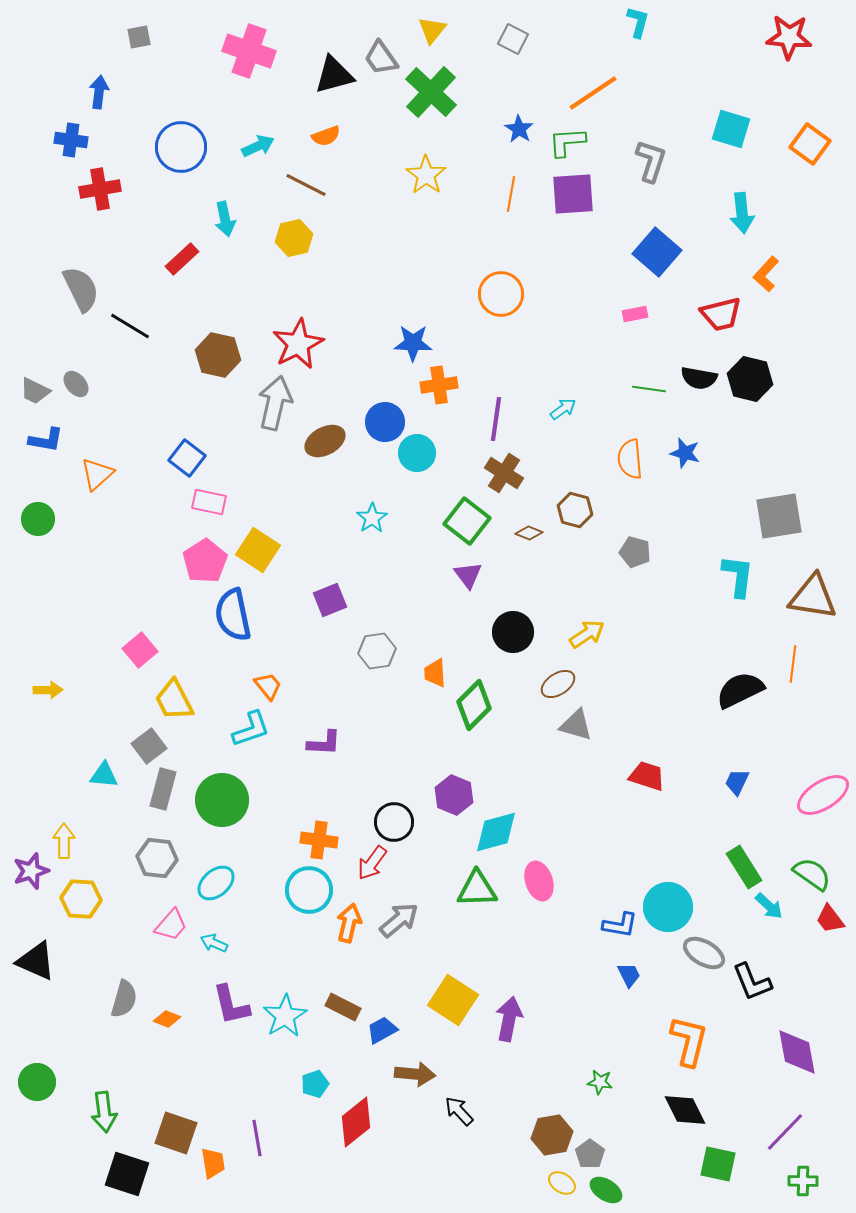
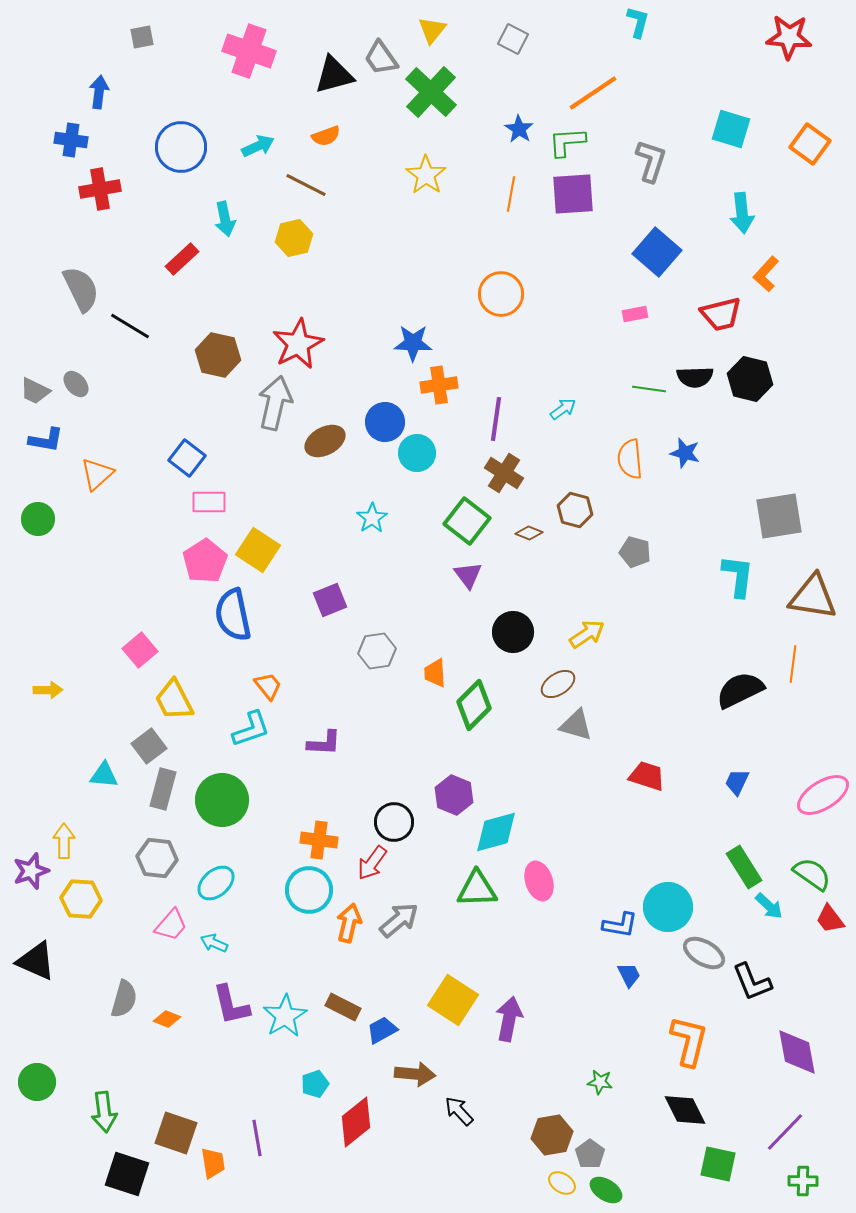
gray square at (139, 37): moved 3 px right
black semicircle at (699, 378): moved 4 px left, 1 px up; rotated 12 degrees counterclockwise
pink rectangle at (209, 502): rotated 12 degrees counterclockwise
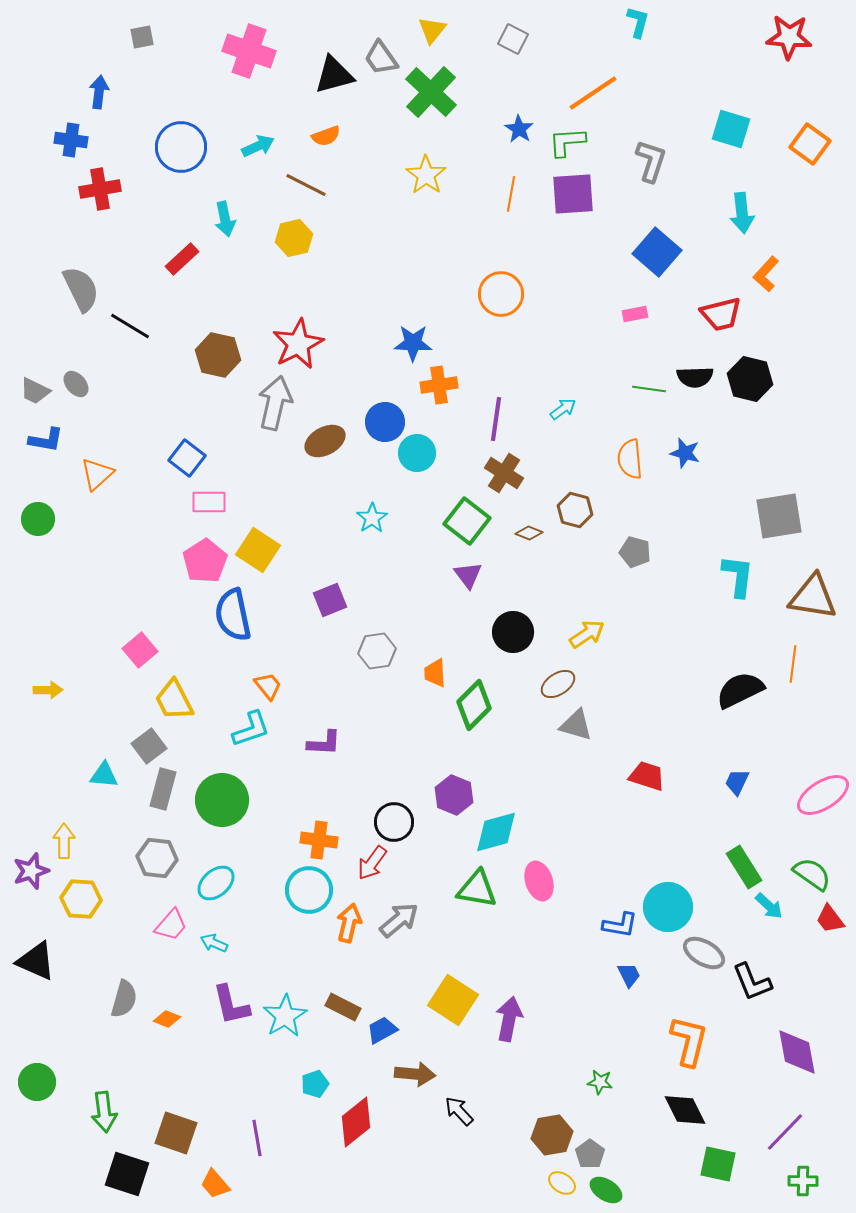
green triangle at (477, 889): rotated 12 degrees clockwise
orange trapezoid at (213, 1163): moved 2 px right, 21 px down; rotated 148 degrees clockwise
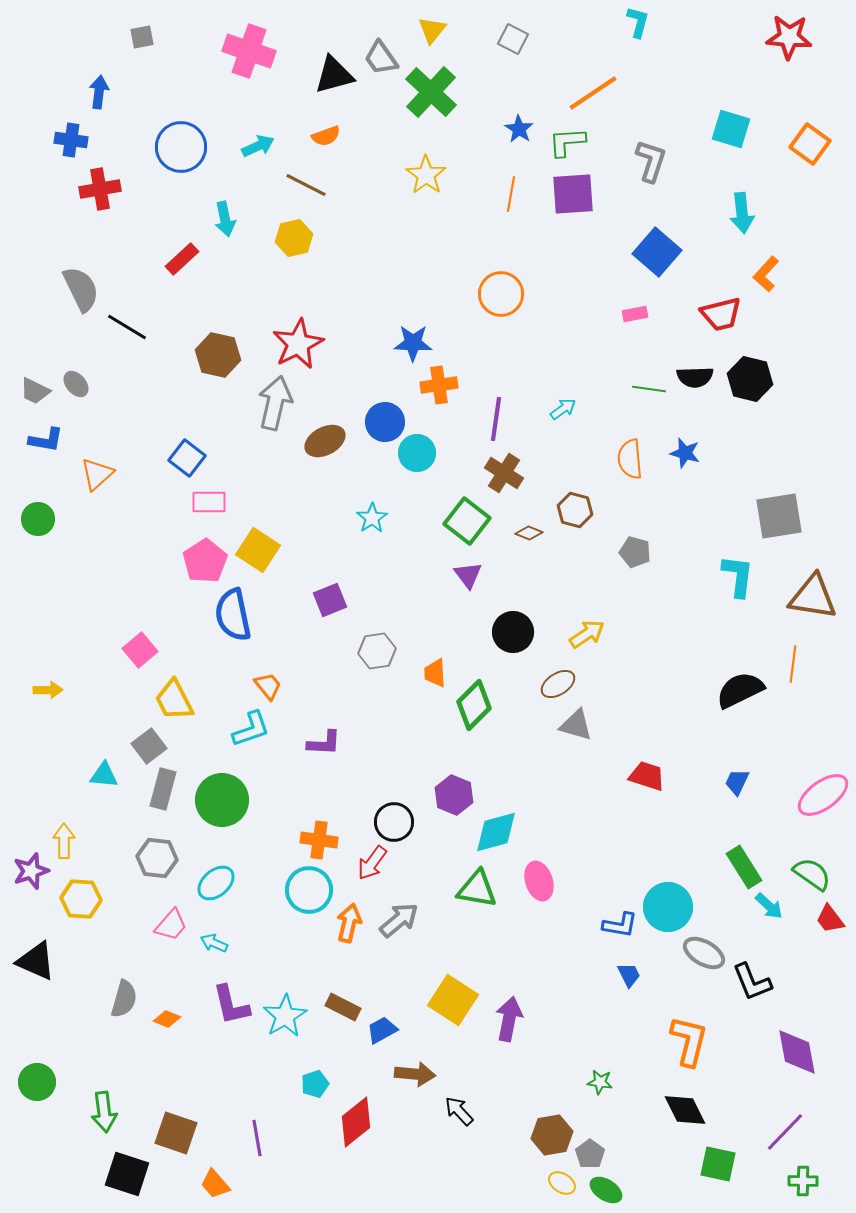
black line at (130, 326): moved 3 px left, 1 px down
pink ellipse at (823, 795): rotated 4 degrees counterclockwise
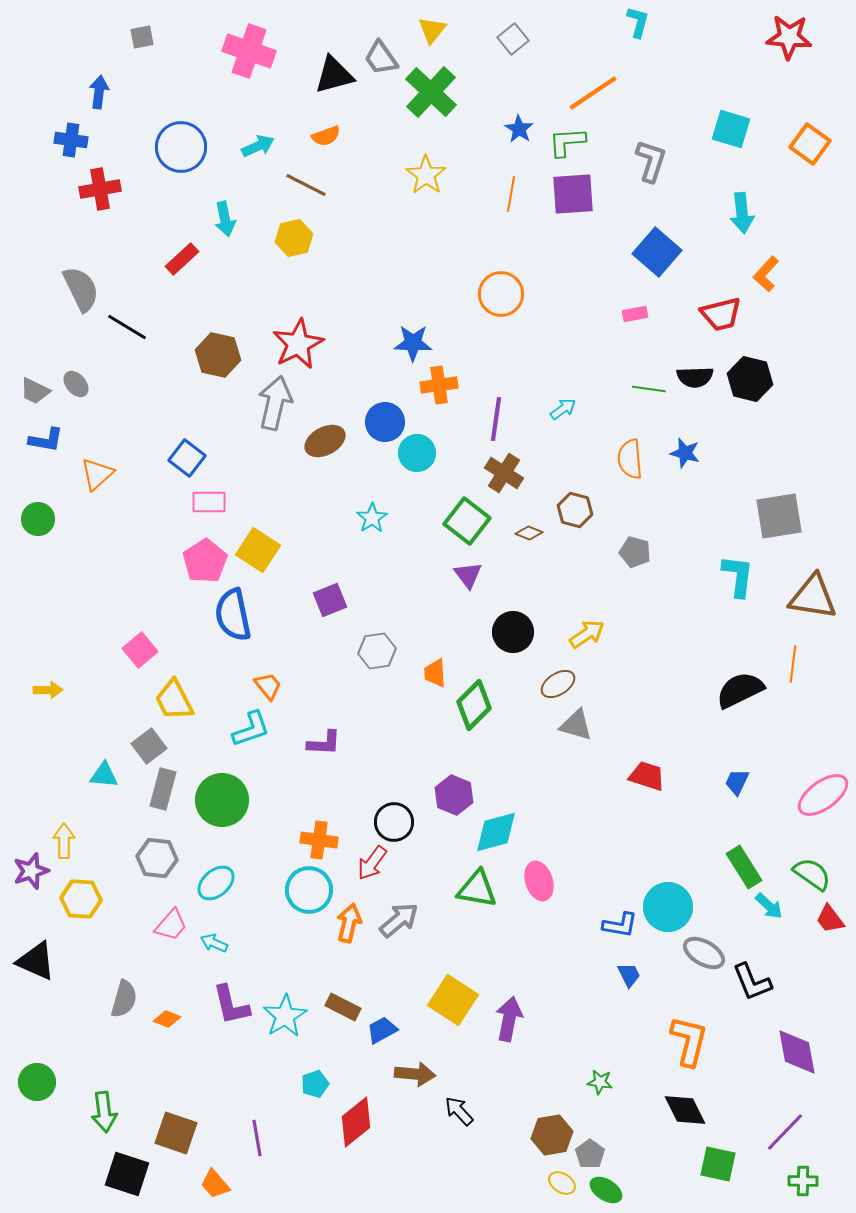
gray square at (513, 39): rotated 24 degrees clockwise
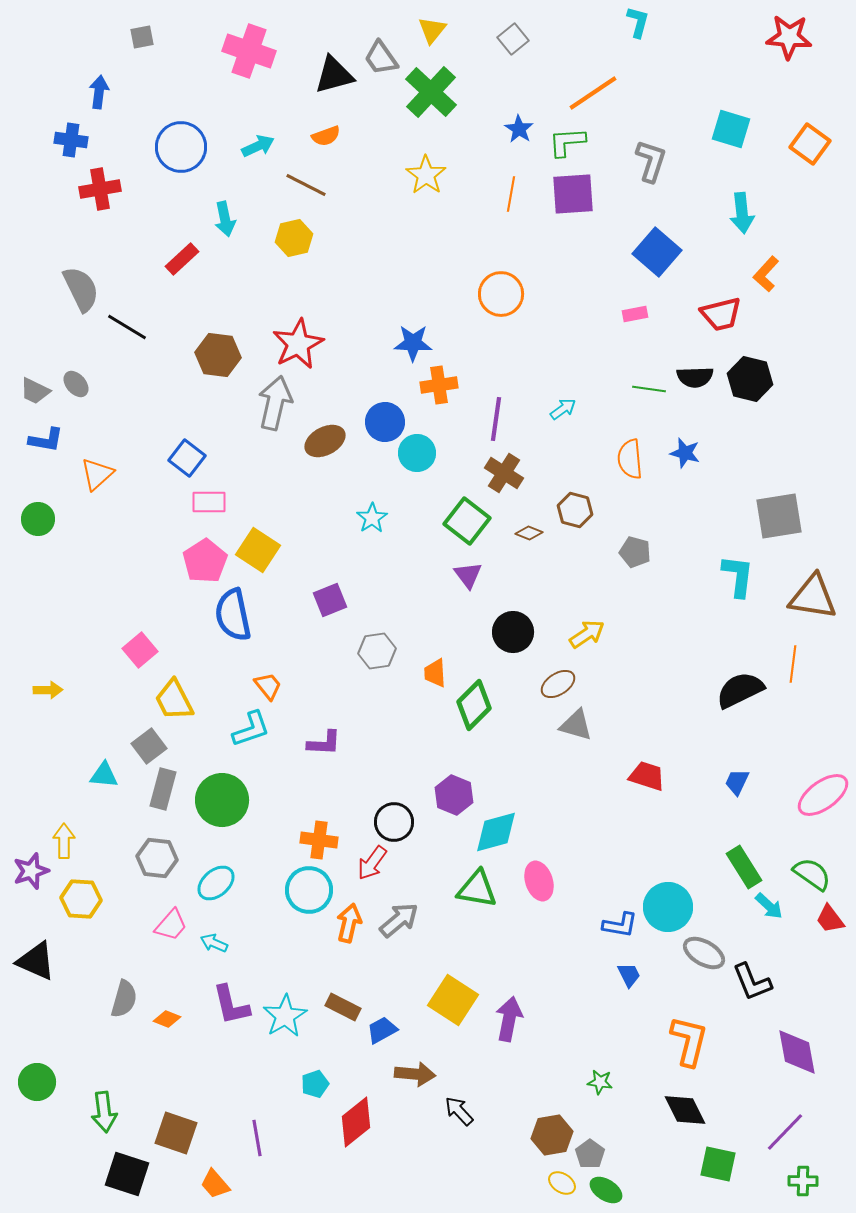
brown hexagon at (218, 355): rotated 6 degrees counterclockwise
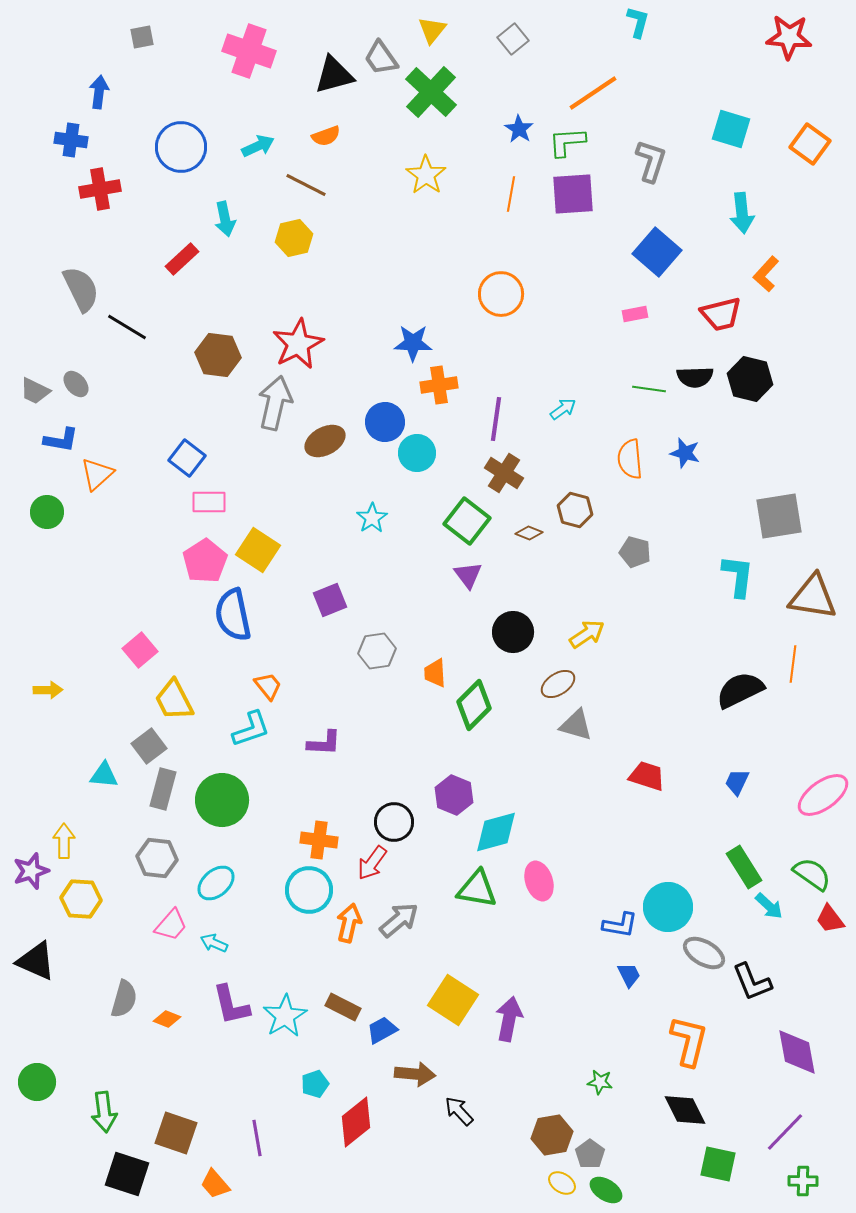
blue L-shape at (46, 440): moved 15 px right
green circle at (38, 519): moved 9 px right, 7 px up
